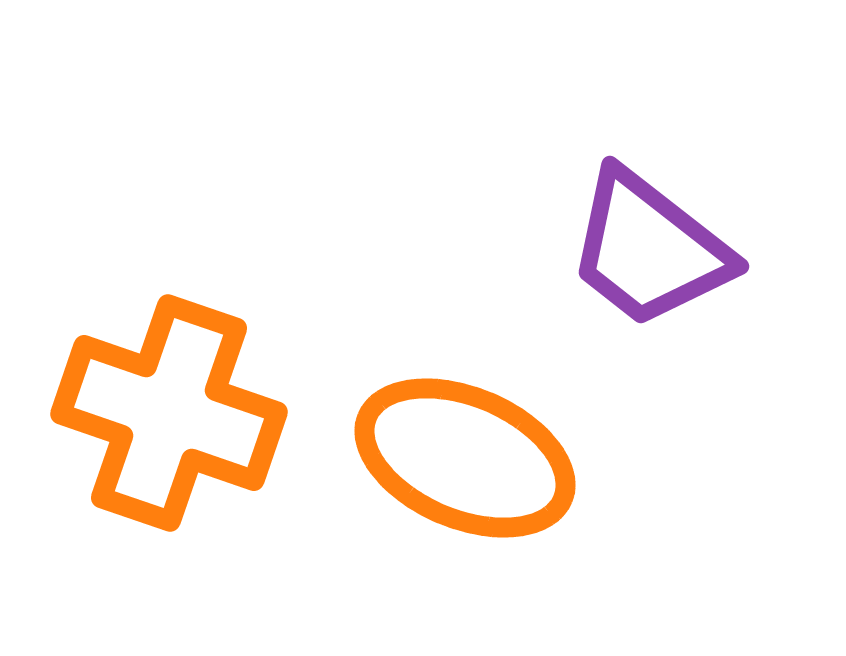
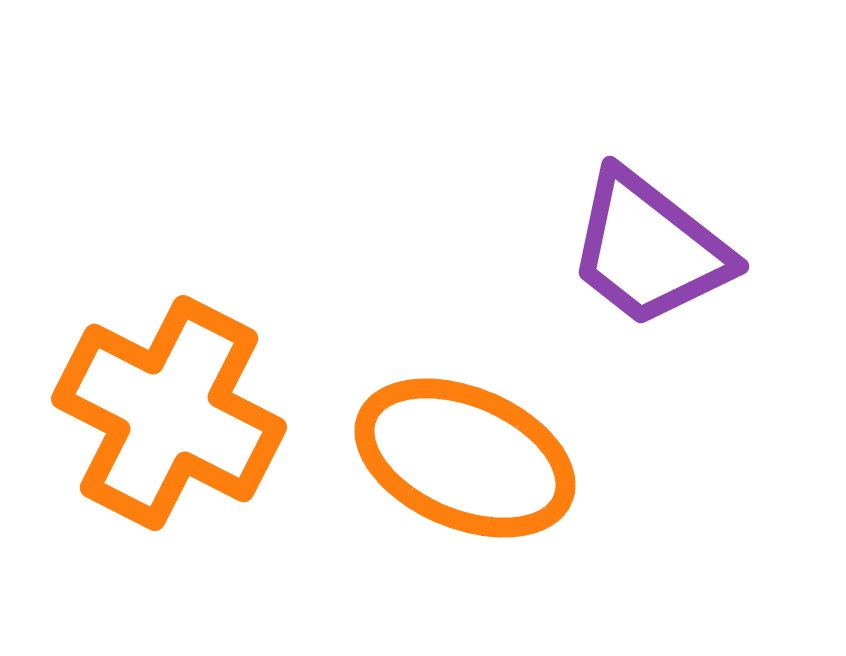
orange cross: rotated 8 degrees clockwise
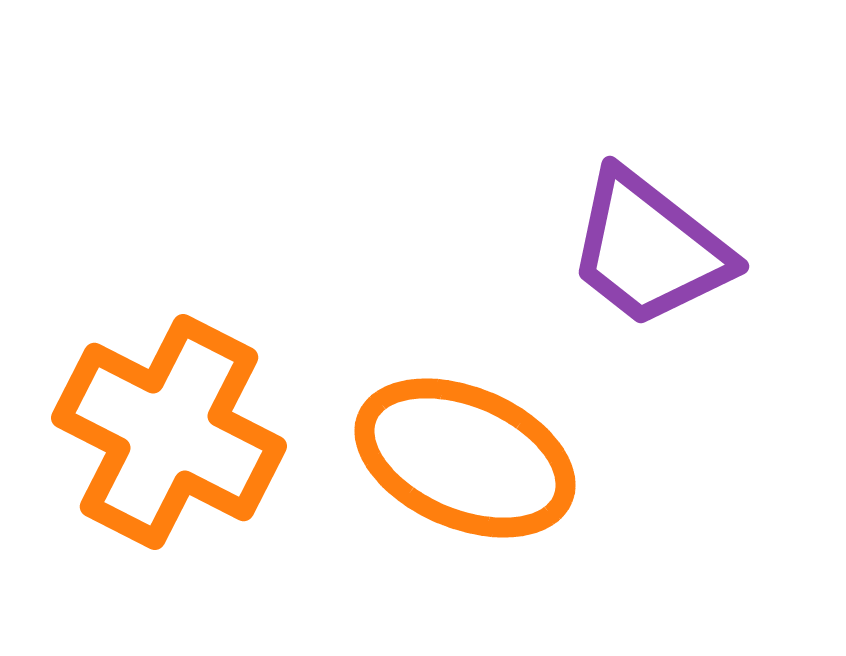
orange cross: moved 19 px down
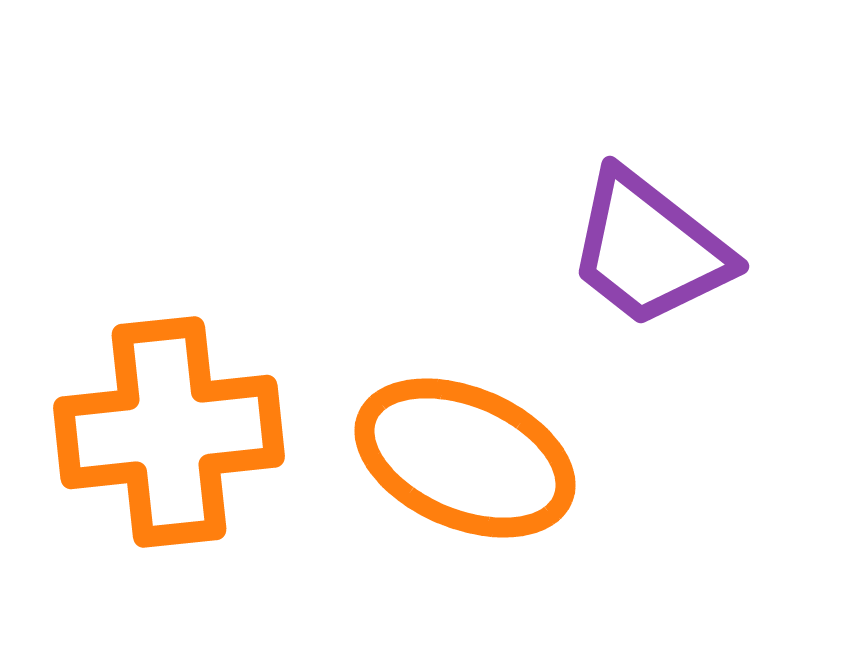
orange cross: rotated 33 degrees counterclockwise
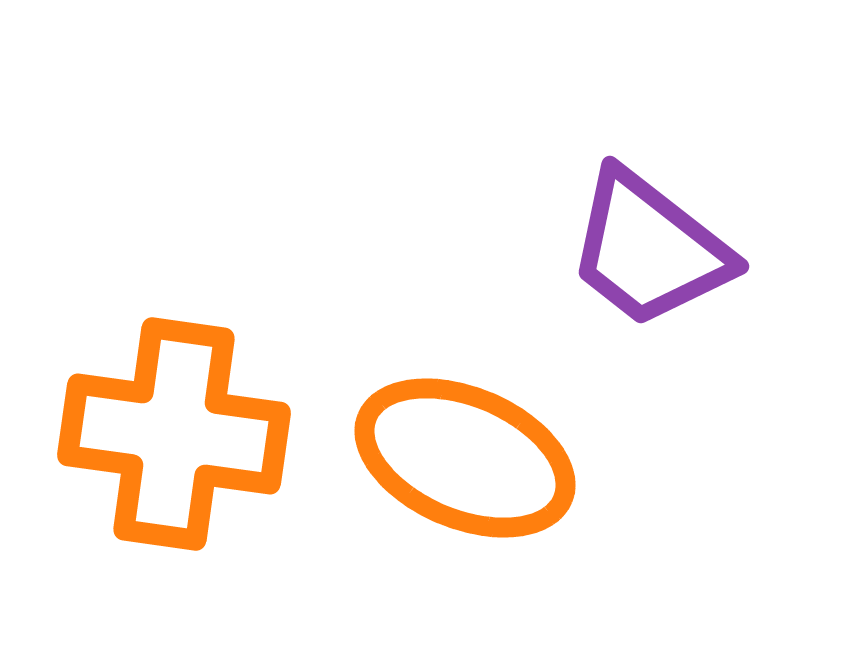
orange cross: moved 5 px right, 2 px down; rotated 14 degrees clockwise
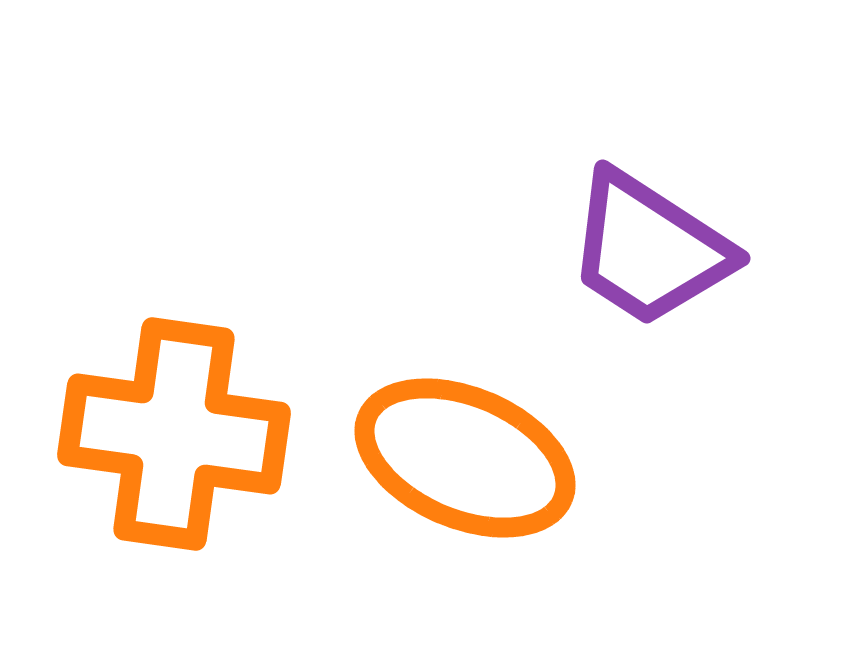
purple trapezoid: rotated 5 degrees counterclockwise
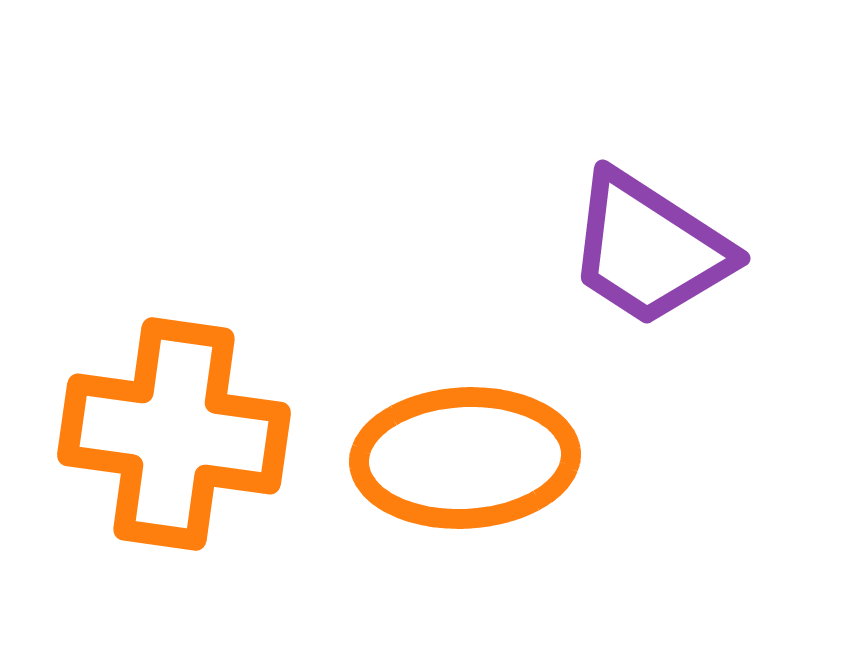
orange ellipse: rotated 26 degrees counterclockwise
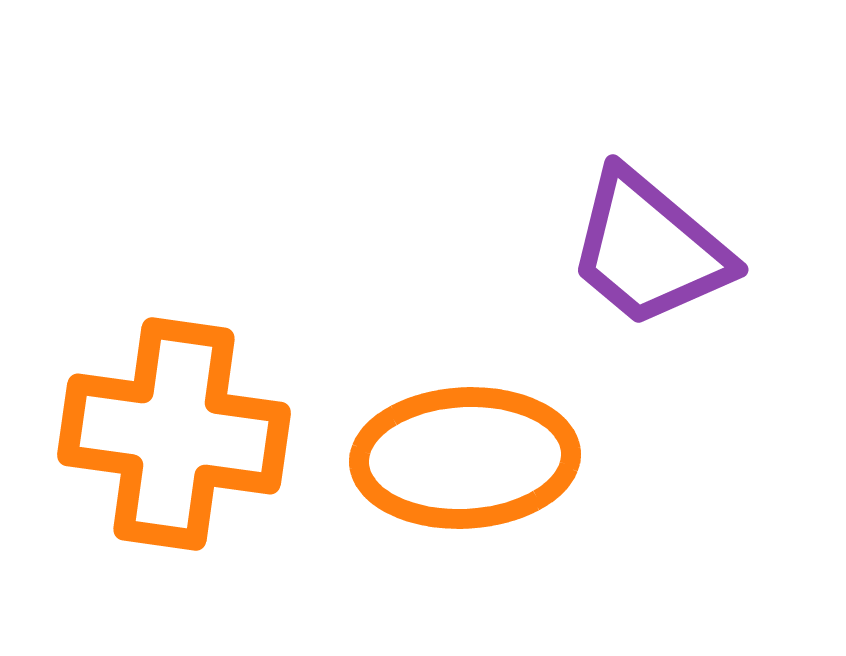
purple trapezoid: rotated 7 degrees clockwise
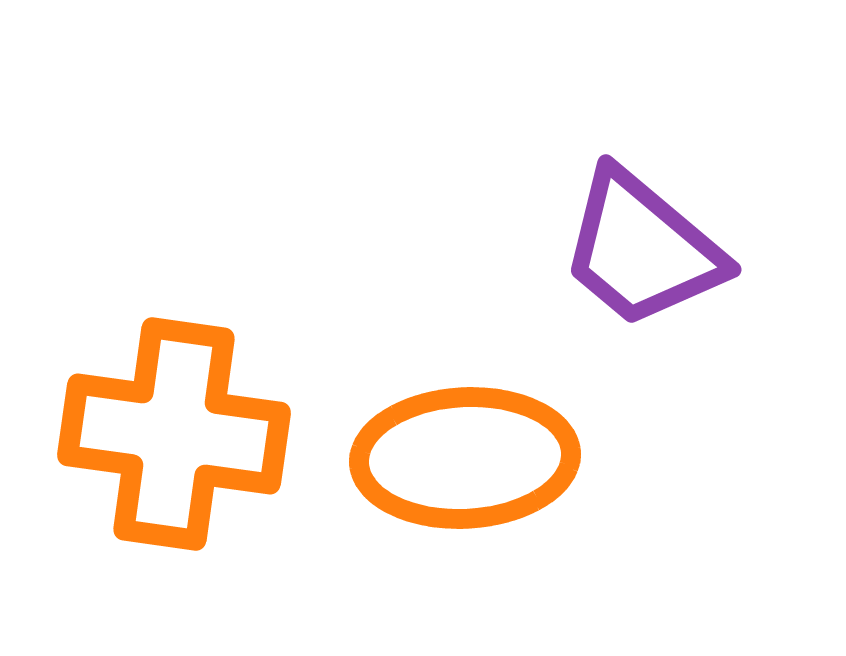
purple trapezoid: moved 7 px left
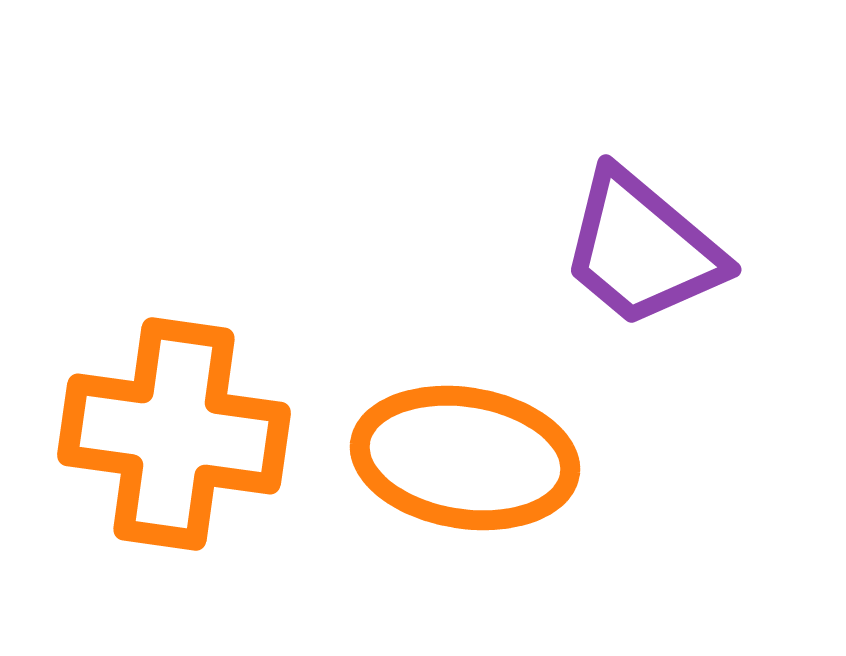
orange ellipse: rotated 12 degrees clockwise
